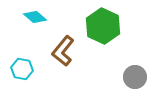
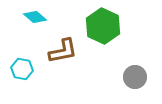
brown L-shape: rotated 140 degrees counterclockwise
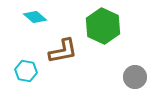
cyan hexagon: moved 4 px right, 2 px down
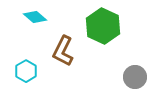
brown L-shape: rotated 128 degrees clockwise
cyan hexagon: rotated 20 degrees clockwise
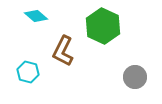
cyan diamond: moved 1 px right, 1 px up
cyan hexagon: moved 2 px right, 1 px down; rotated 15 degrees counterclockwise
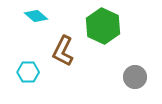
cyan hexagon: rotated 15 degrees counterclockwise
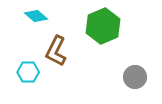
green hexagon: rotated 12 degrees clockwise
brown L-shape: moved 7 px left
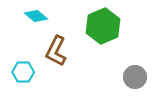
cyan hexagon: moved 5 px left
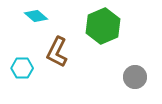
brown L-shape: moved 1 px right, 1 px down
cyan hexagon: moved 1 px left, 4 px up
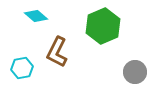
cyan hexagon: rotated 10 degrees counterclockwise
gray circle: moved 5 px up
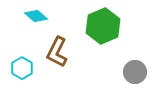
cyan hexagon: rotated 20 degrees counterclockwise
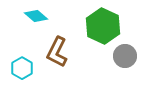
green hexagon: rotated 12 degrees counterclockwise
gray circle: moved 10 px left, 16 px up
